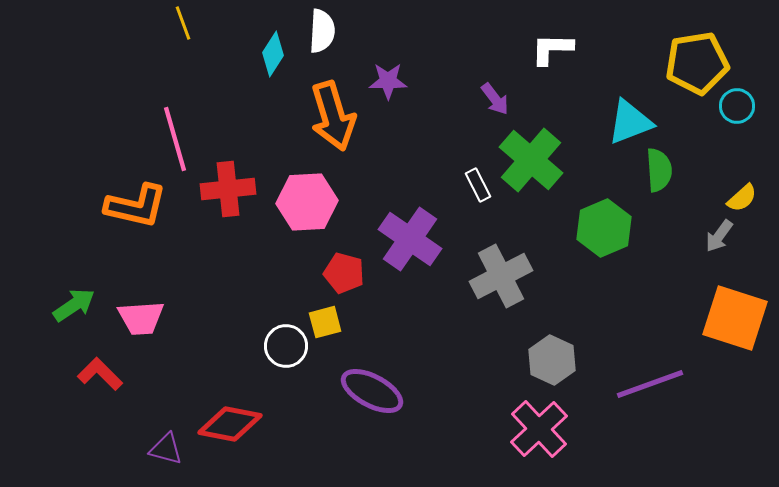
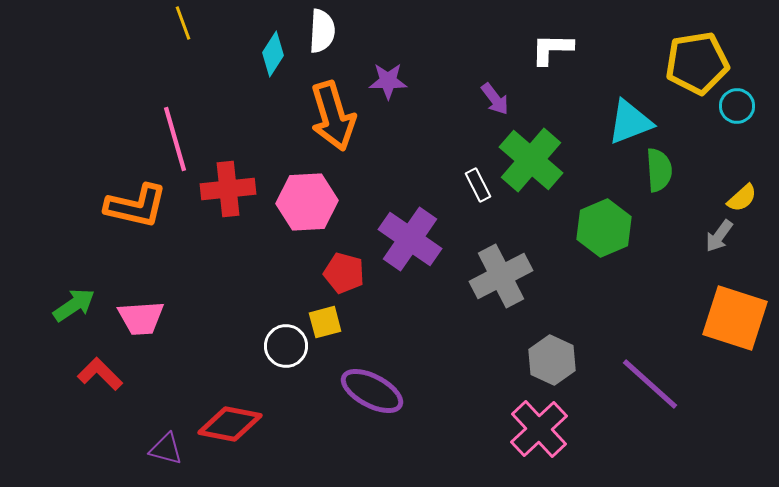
purple line: rotated 62 degrees clockwise
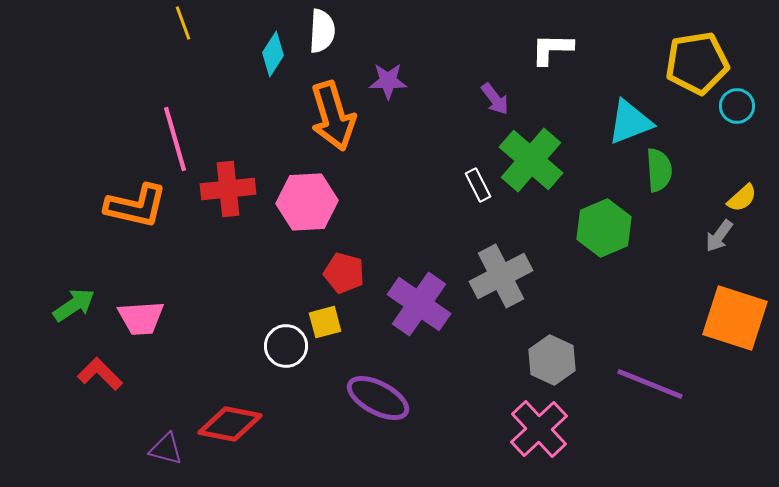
purple cross: moved 9 px right, 65 px down
purple line: rotated 20 degrees counterclockwise
purple ellipse: moved 6 px right, 7 px down
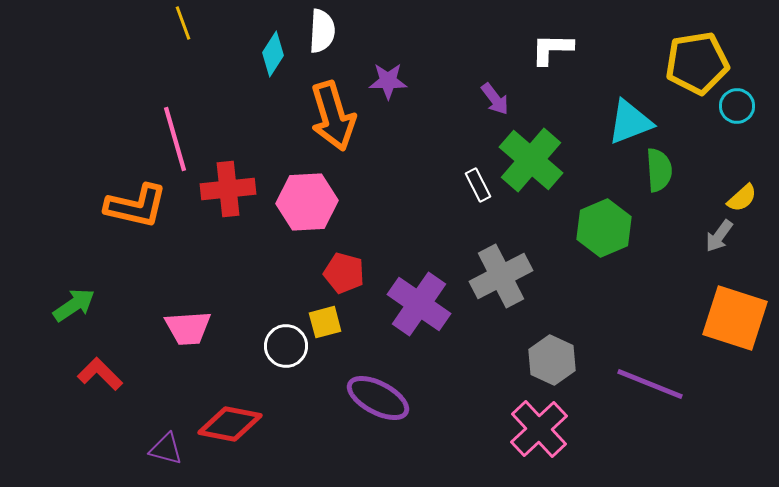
pink trapezoid: moved 47 px right, 10 px down
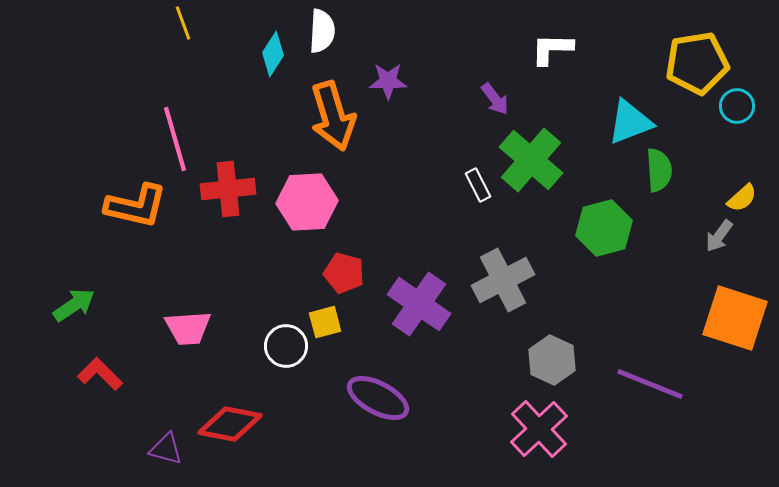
green hexagon: rotated 8 degrees clockwise
gray cross: moved 2 px right, 4 px down
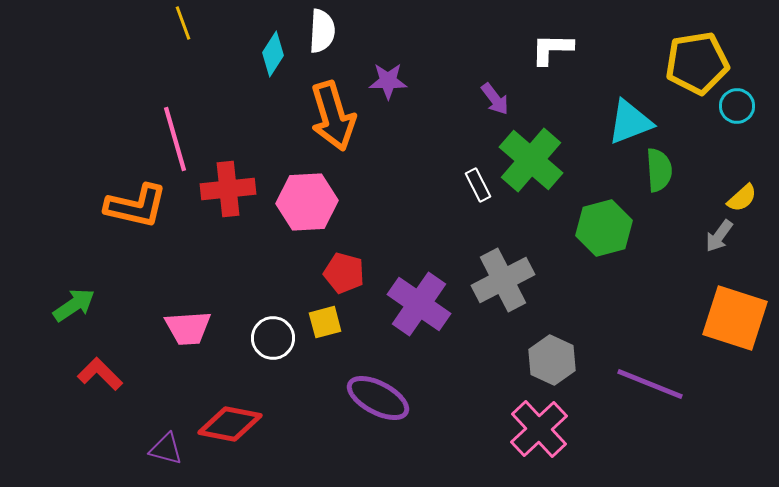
white circle: moved 13 px left, 8 px up
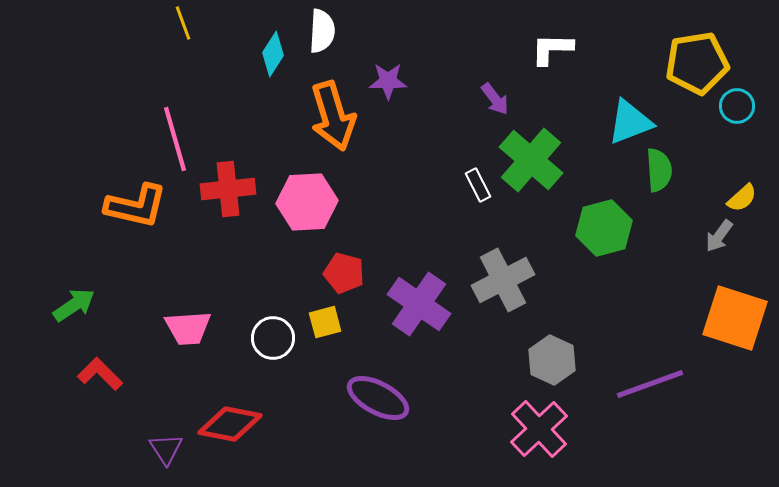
purple line: rotated 42 degrees counterclockwise
purple triangle: rotated 42 degrees clockwise
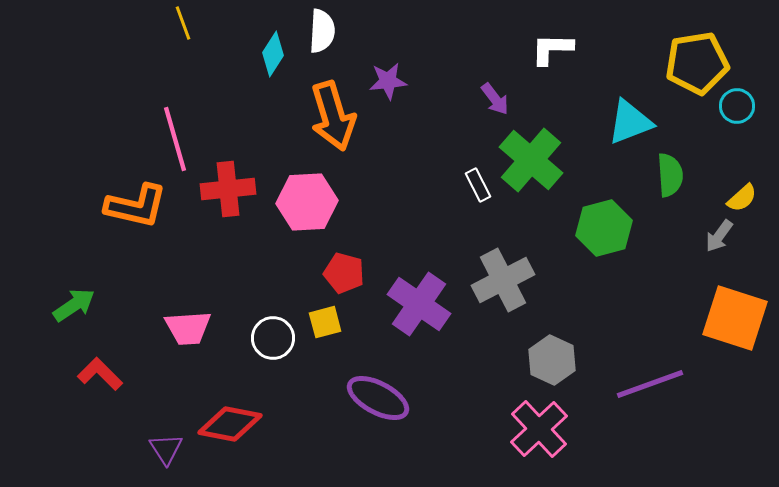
purple star: rotated 6 degrees counterclockwise
green semicircle: moved 11 px right, 5 px down
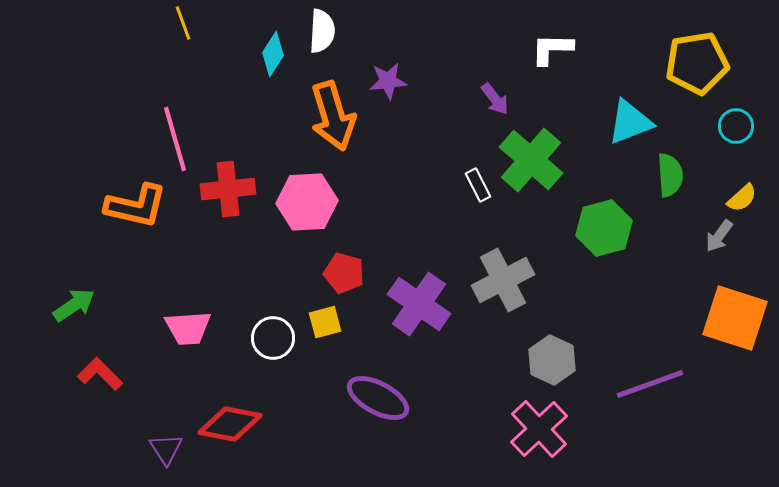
cyan circle: moved 1 px left, 20 px down
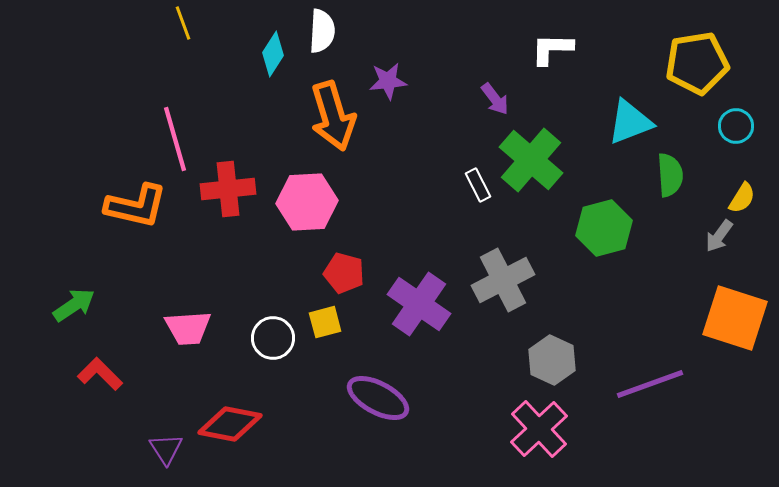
yellow semicircle: rotated 16 degrees counterclockwise
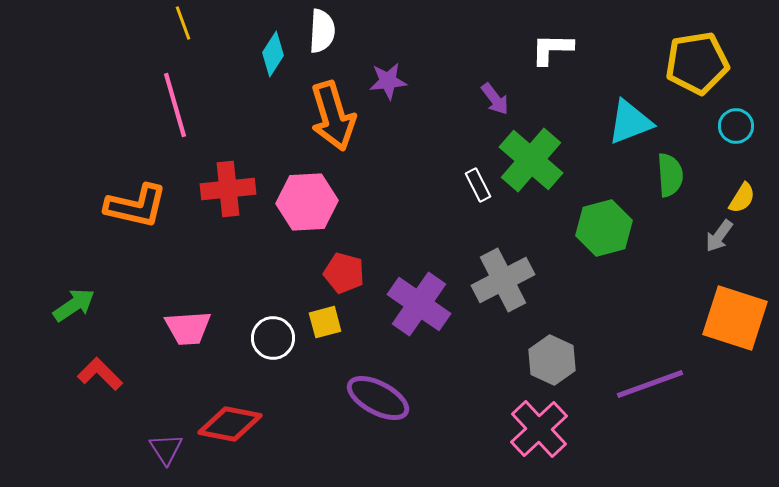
pink line: moved 34 px up
